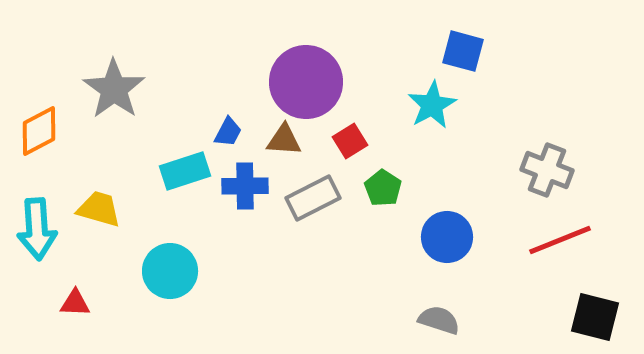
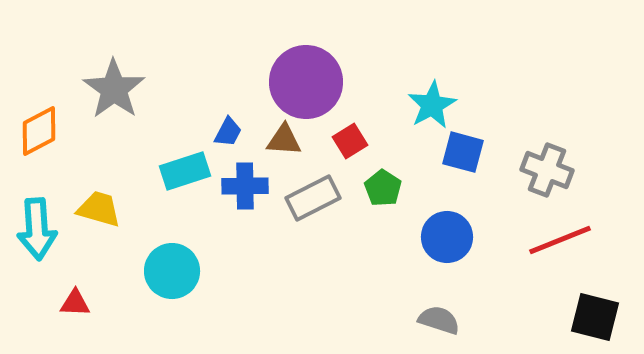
blue square: moved 101 px down
cyan circle: moved 2 px right
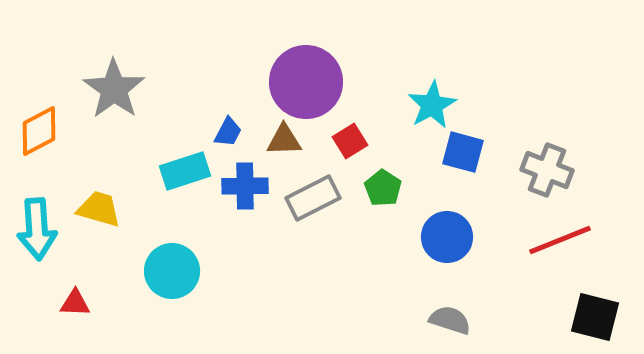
brown triangle: rotated 6 degrees counterclockwise
gray semicircle: moved 11 px right
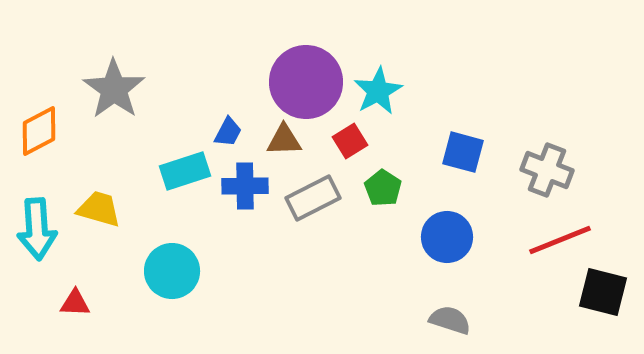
cyan star: moved 54 px left, 14 px up
black square: moved 8 px right, 25 px up
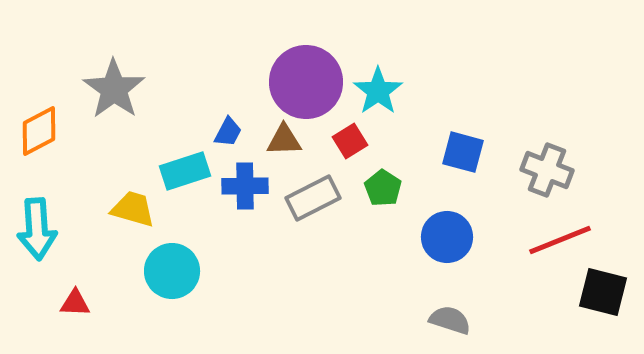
cyan star: rotated 6 degrees counterclockwise
yellow trapezoid: moved 34 px right
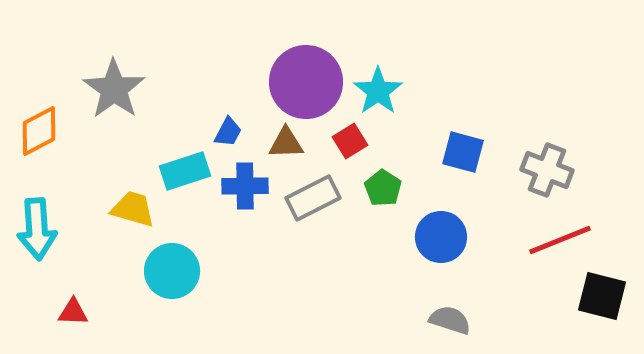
brown triangle: moved 2 px right, 3 px down
blue circle: moved 6 px left
black square: moved 1 px left, 4 px down
red triangle: moved 2 px left, 9 px down
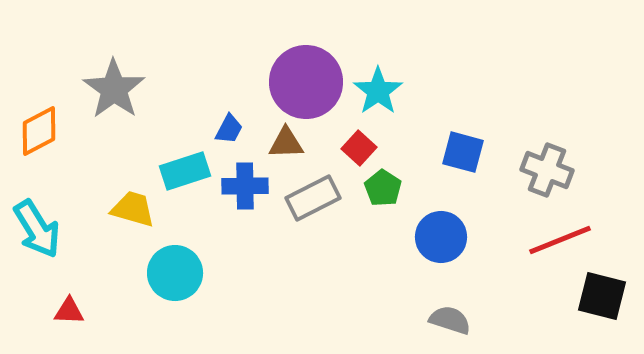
blue trapezoid: moved 1 px right, 3 px up
red square: moved 9 px right, 7 px down; rotated 16 degrees counterclockwise
cyan arrow: rotated 28 degrees counterclockwise
cyan circle: moved 3 px right, 2 px down
red triangle: moved 4 px left, 1 px up
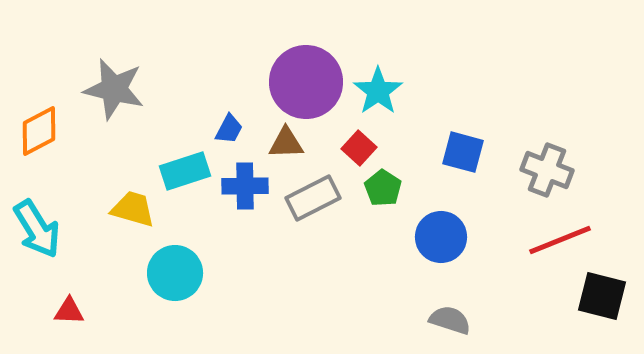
gray star: rotated 22 degrees counterclockwise
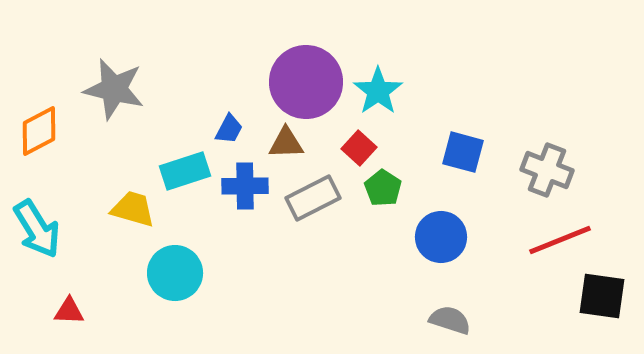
black square: rotated 6 degrees counterclockwise
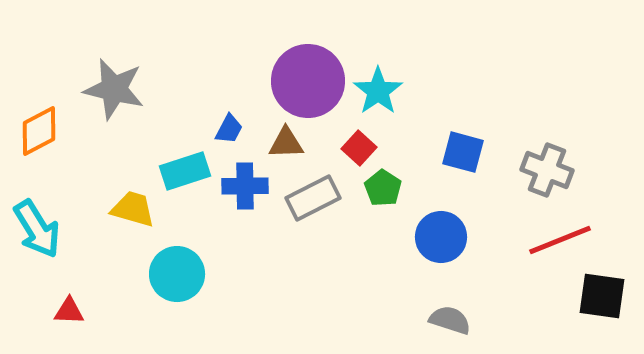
purple circle: moved 2 px right, 1 px up
cyan circle: moved 2 px right, 1 px down
